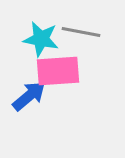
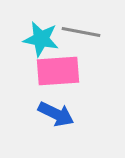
blue arrow: moved 27 px right, 18 px down; rotated 66 degrees clockwise
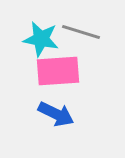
gray line: rotated 6 degrees clockwise
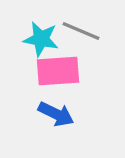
gray line: moved 1 px up; rotated 6 degrees clockwise
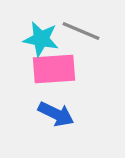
pink rectangle: moved 4 px left, 2 px up
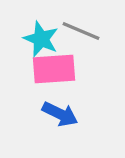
cyan star: rotated 12 degrees clockwise
blue arrow: moved 4 px right
